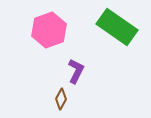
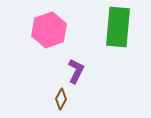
green rectangle: moved 1 px right; rotated 60 degrees clockwise
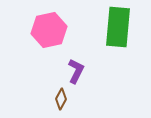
pink hexagon: rotated 8 degrees clockwise
